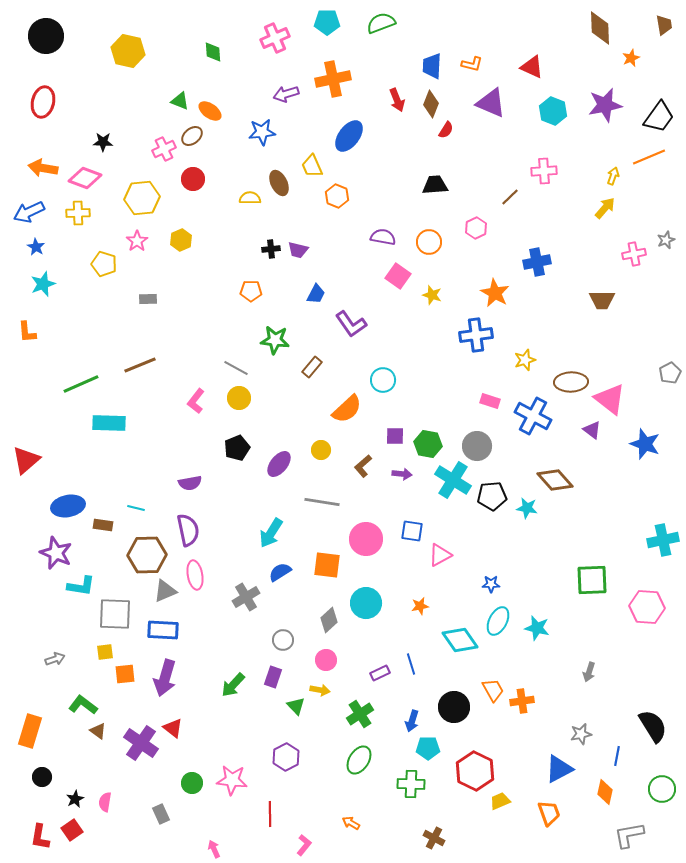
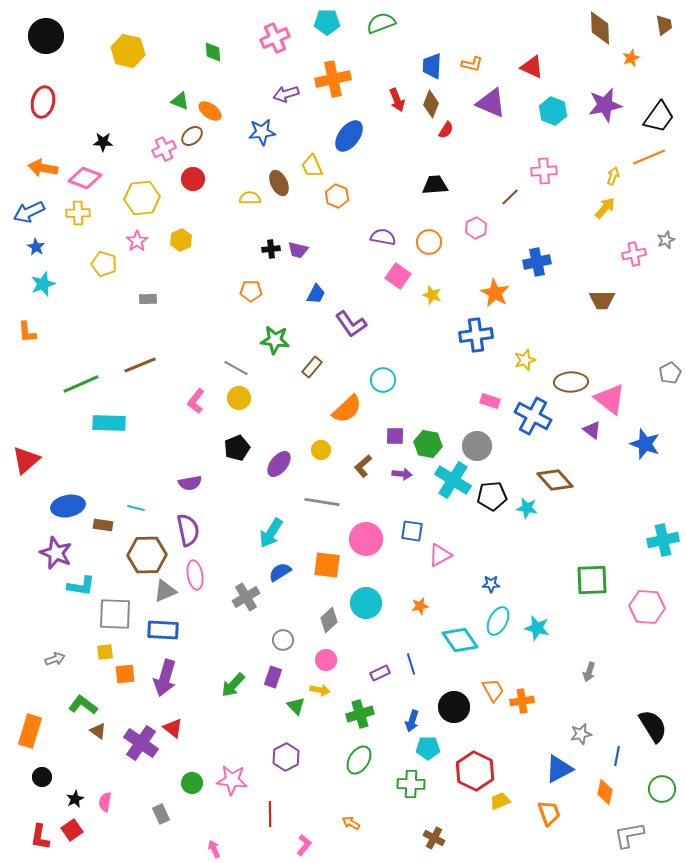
green cross at (360, 714): rotated 16 degrees clockwise
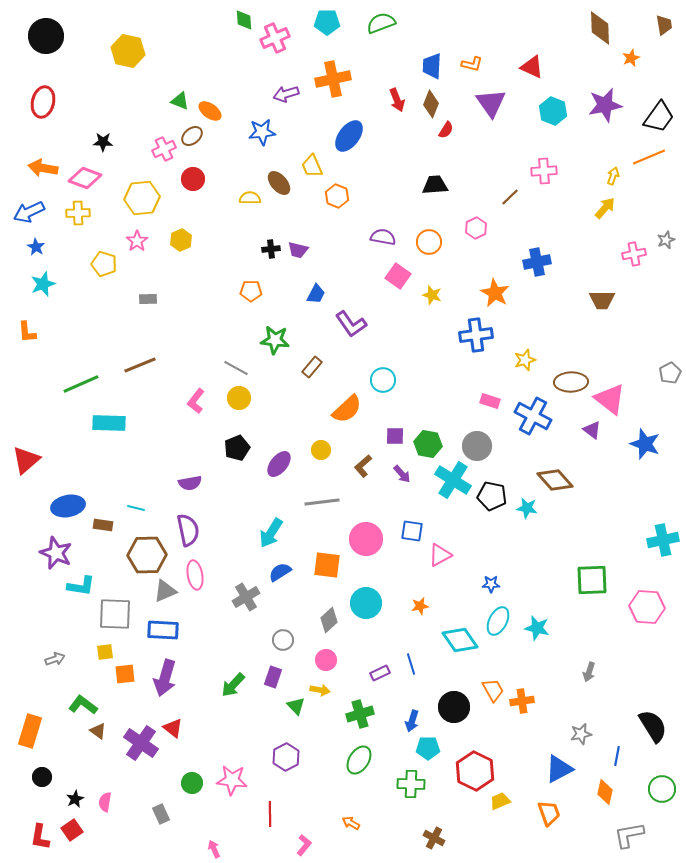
green diamond at (213, 52): moved 31 px right, 32 px up
purple triangle at (491, 103): rotated 32 degrees clockwise
brown ellipse at (279, 183): rotated 15 degrees counterclockwise
purple arrow at (402, 474): rotated 42 degrees clockwise
black pentagon at (492, 496): rotated 16 degrees clockwise
gray line at (322, 502): rotated 16 degrees counterclockwise
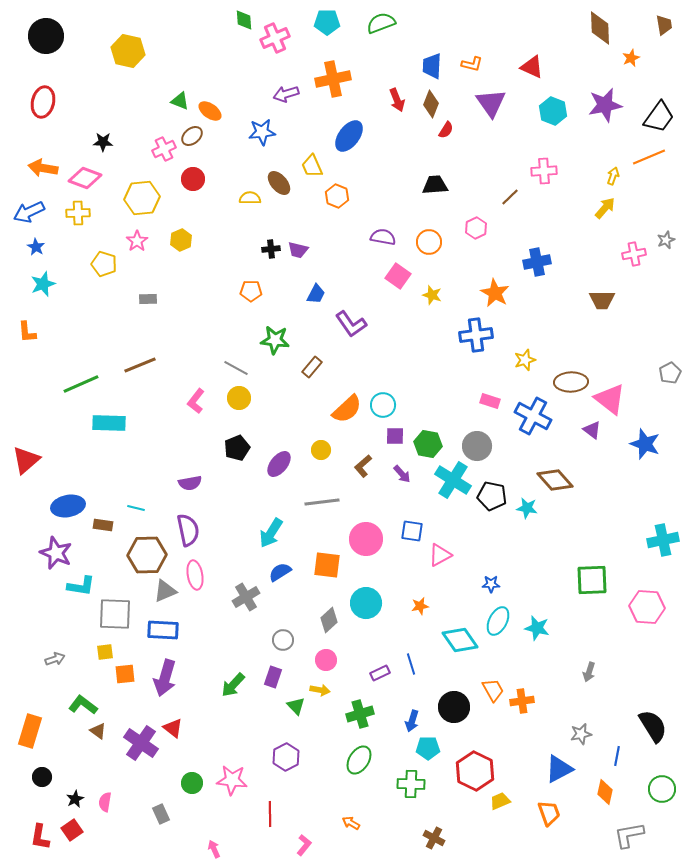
cyan circle at (383, 380): moved 25 px down
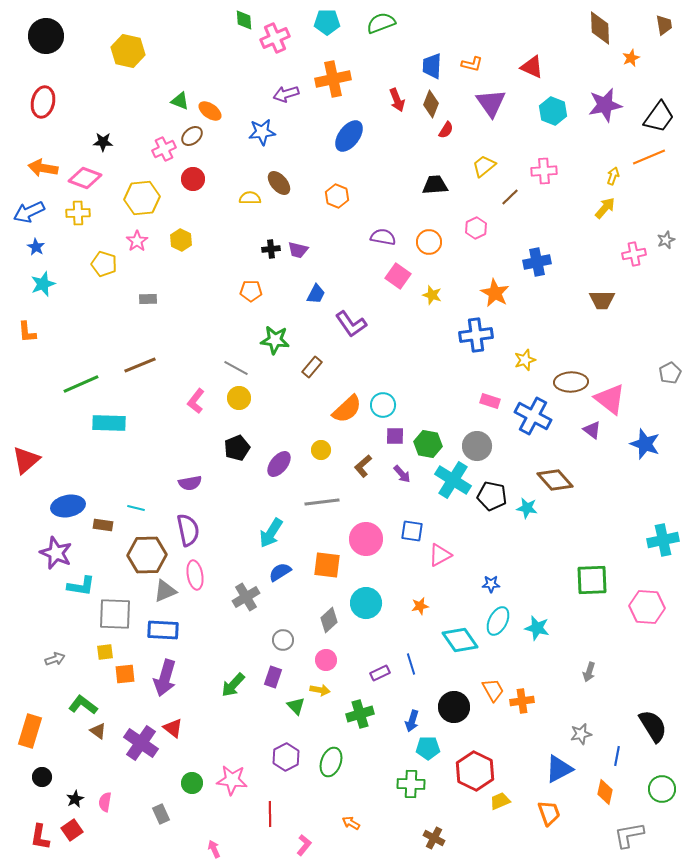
yellow trapezoid at (312, 166): moved 172 px right; rotated 75 degrees clockwise
yellow hexagon at (181, 240): rotated 10 degrees counterclockwise
green ellipse at (359, 760): moved 28 px left, 2 px down; rotated 12 degrees counterclockwise
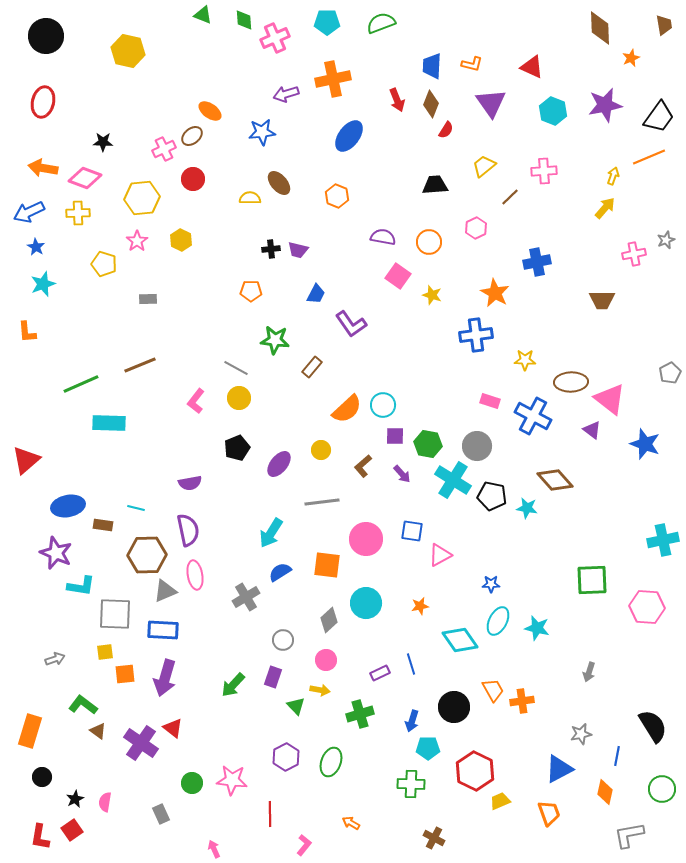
green triangle at (180, 101): moved 23 px right, 86 px up
yellow star at (525, 360): rotated 20 degrees clockwise
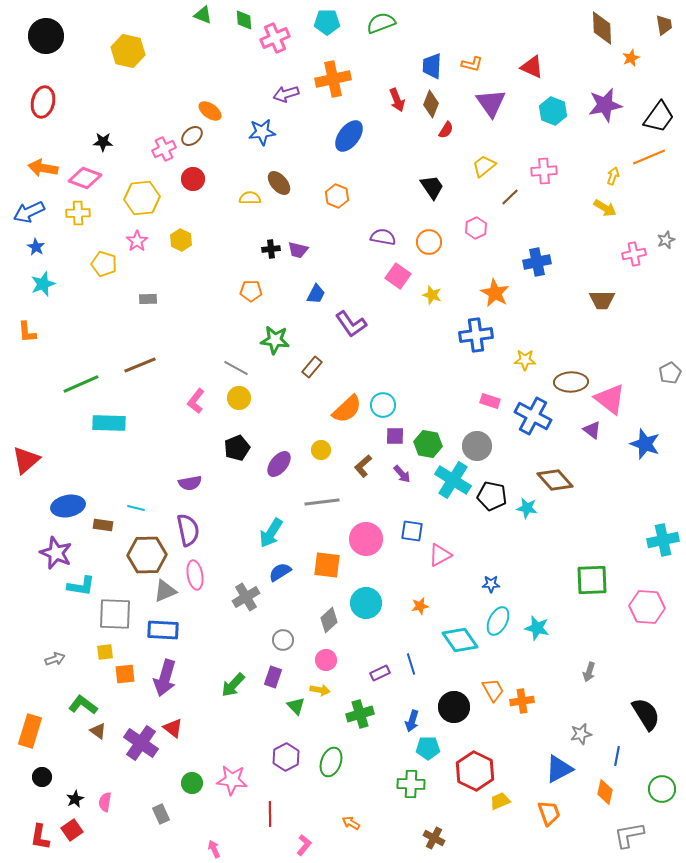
brown diamond at (600, 28): moved 2 px right
black trapezoid at (435, 185): moved 3 px left, 2 px down; rotated 60 degrees clockwise
yellow arrow at (605, 208): rotated 80 degrees clockwise
black semicircle at (653, 726): moved 7 px left, 12 px up
